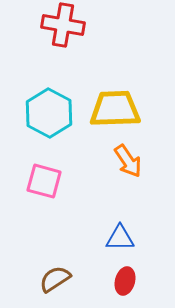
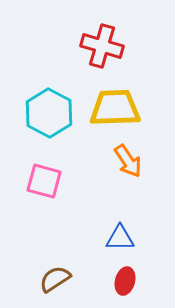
red cross: moved 39 px right, 21 px down; rotated 6 degrees clockwise
yellow trapezoid: moved 1 px up
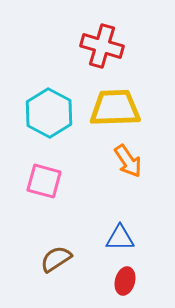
brown semicircle: moved 1 px right, 20 px up
